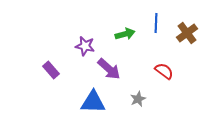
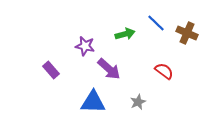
blue line: rotated 48 degrees counterclockwise
brown cross: rotated 30 degrees counterclockwise
gray star: moved 3 px down
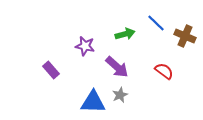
brown cross: moved 2 px left, 3 px down
purple arrow: moved 8 px right, 2 px up
gray star: moved 18 px left, 7 px up
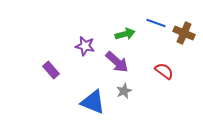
blue line: rotated 24 degrees counterclockwise
brown cross: moved 1 px left, 3 px up
purple arrow: moved 5 px up
gray star: moved 4 px right, 4 px up
blue triangle: rotated 20 degrees clockwise
